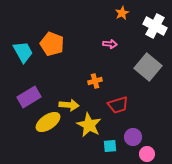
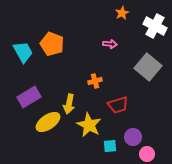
yellow arrow: moved 1 px up; rotated 96 degrees clockwise
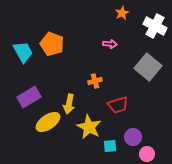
yellow star: moved 2 px down
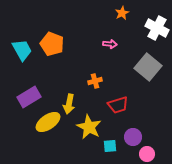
white cross: moved 2 px right, 2 px down
cyan trapezoid: moved 1 px left, 2 px up
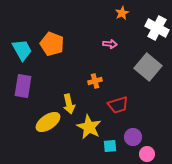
purple rectangle: moved 6 px left, 11 px up; rotated 50 degrees counterclockwise
yellow arrow: rotated 24 degrees counterclockwise
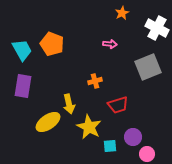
gray square: rotated 28 degrees clockwise
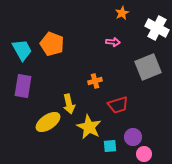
pink arrow: moved 3 px right, 2 px up
pink circle: moved 3 px left
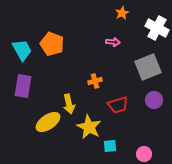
purple circle: moved 21 px right, 37 px up
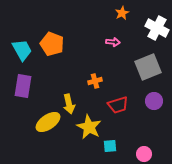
purple circle: moved 1 px down
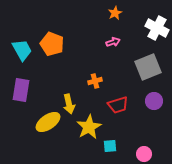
orange star: moved 7 px left
pink arrow: rotated 24 degrees counterclockwise
purple rectangle: moved 2 px left, 4 px down
yellow star: rotated 15 degrees clockwise
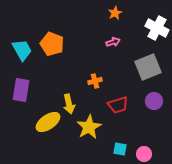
cyan square: moved 10 px right, 3 px down; rotated 16 degrees clockwise
